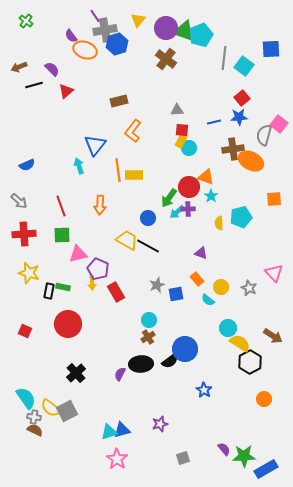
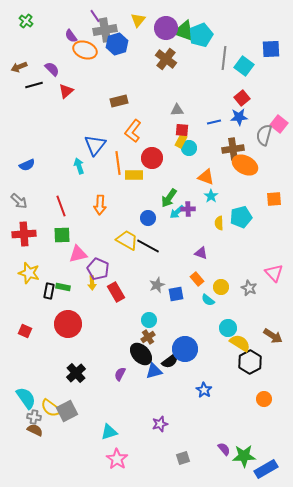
orange ellipse at (251, 161): moved 6 px left, 4 px down
orange line at (118, 170): moved 7 px up
red circle at (189, 187): moved 37 px left, 29 px up
black ellipse at (141, 364): moved 10 px up; rotated 50 degrees clockwise
blue triangle at (122, 430): moved 32 px right, 59 px up
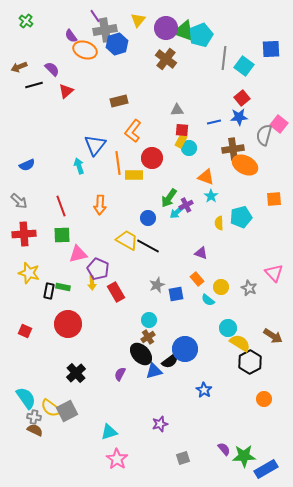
purple cross at (188, 209): moved 2 px left, 4 px up; rotated 24 degrees counterclockwise
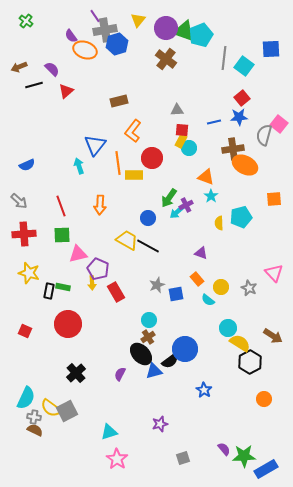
cyan semicircle at (26, 398): rotated 60 degrees clockwise
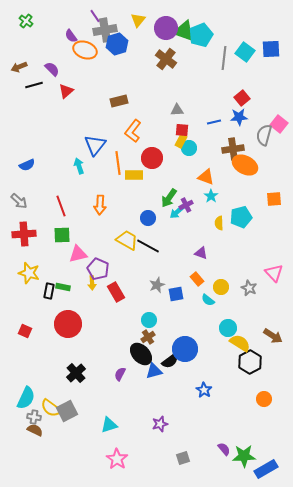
cyan square at (244, 66): moved 1 px right, 14 px up
cyan triangle at (109, 432): moved 7 px up
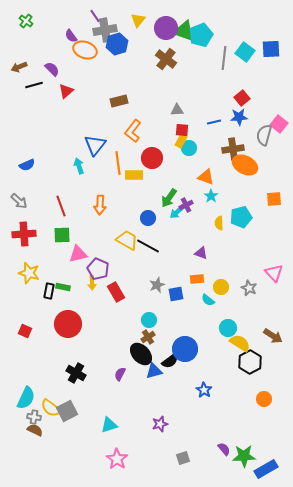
orange rectangle at (197, 279): rotated 56 degrees counterclockwise
black cross at (76, 373): rotated 18 degrees counterclockwise
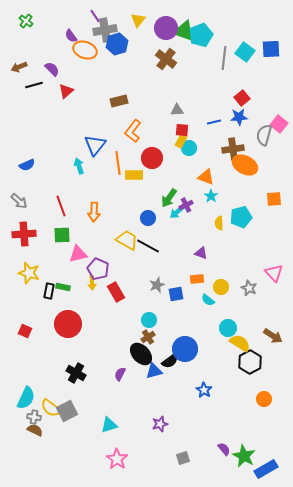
orange arrow at (100, 205): moved 6 px left, 7 px down
green star at (244, 456): rotated 30 degrees clockwise
